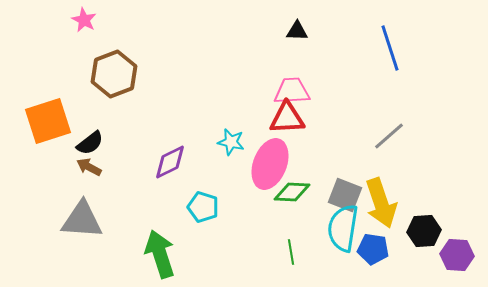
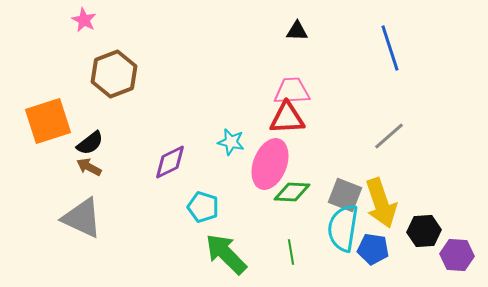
gray triangle: moved 2 px up; rotated 21 degrees clockwise
green arrow: moved 66 px right; rotated 27 degrees counterclockwise
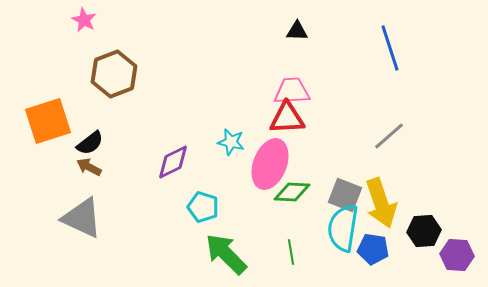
purple diamond: moved 3 px right
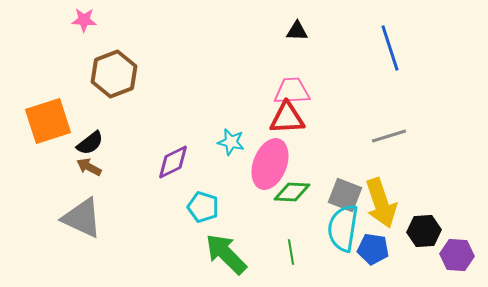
pink star: rotated 25 degrees counterclockwise
gray line: rotated 24 degrees clockwise
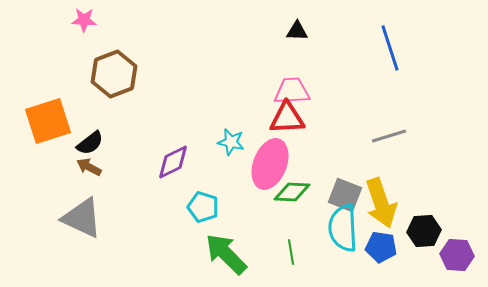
cyan semicircle: rotated 12 degrees counterclockwise
blue pentagon: moved 8 px right, 2 px up
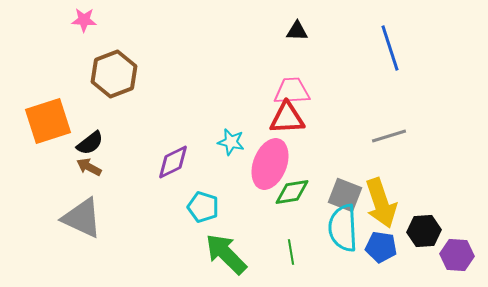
green diamond: rotated 12 degrees counterclockwise
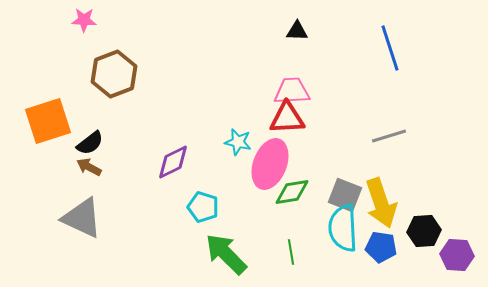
cyan star: moved 7 px right
